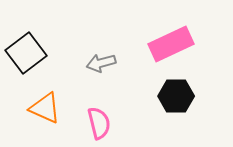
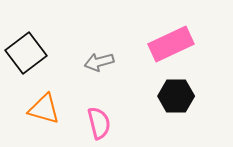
gray arrow: moved 2 px left, 1 px up
orange triangle: moved 1 px left, 1 px down; rotated 8 degrees counterclockwise
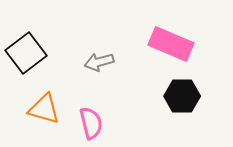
pink rectangle: rotated 48 degrees clockwise
black hexagon: moved 6 px right
pink semicircle: moved 8 px left
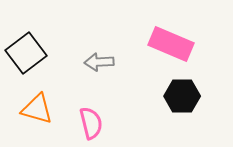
gray arrow: rotated 12 degrees clockwise
orange triangle: moved 7 px left
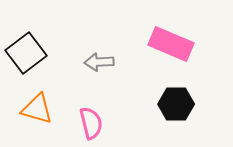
black hexagon: moved 6 px left, 8 px down
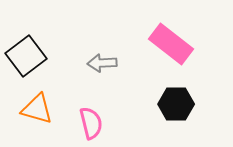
pink rectangle: rotated 15 degrees clockwise
black square: moved 3 px down
gray arrow: moved 3 px right, 1 px down
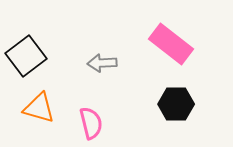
orange triangle: moved 2 px right, 1 px up
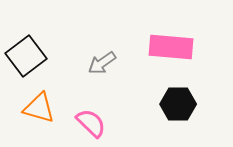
pink rectangle: moved 3 px down; rotated 33 degrees counterclockwise
gray arrow: rotated 32 degrees counterclockwise
black hexagon: moved 2 px right
pink semicircle: rotated 32 degrees counterclockwise
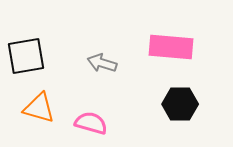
black square: rotated 27 degrees clockwise
gray arrow: rotated 52 degrees clockwise
black hexagon: moved 2 px right
pink semicircle: rotated 28 degrees counterclockwise
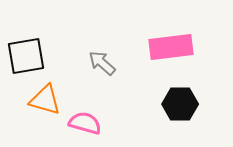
pink rectangle: rotated 12 degrees counterclockwise
gray arrow: rotated 24 degrees clockwise
orange triangle: moved 6 px right, 8 px up
pink semicircle: moved 6 px left
